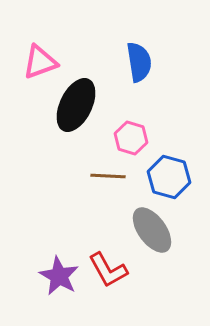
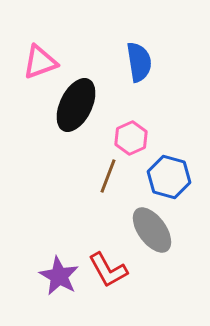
pink hexagon: rotated 20 degrees clockwise
brown line: rotated 72 degrees counterclockwise
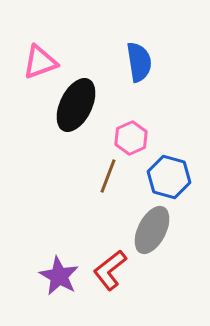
gray ellipse: rotated 63 degrees clockwise
red L-shape: moved 2 px right; rotated 81 degrees clockwise
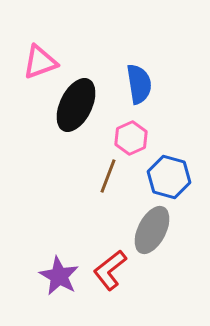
blue semicircle: moved 22 px down
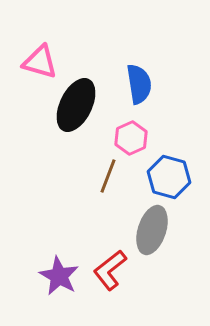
pink triangle: rotated 36 degrees clockwise
gray ellipse: rotated 9 degrees counterclockwise
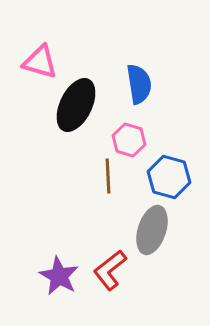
pink hexagon: moved 2 px left, 2 px down; rotated 20 degrees counterclockwise
brown line: rotated 24 degrees counterclockwise
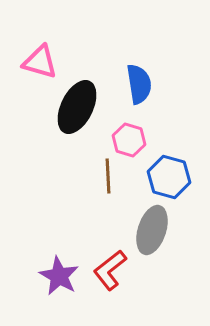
black ellipse: moved 1 px right, 2 px down
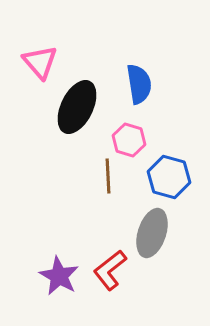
pink triangle: rotated 33 degrees clockwise
gray ellipse: moved 3 px down
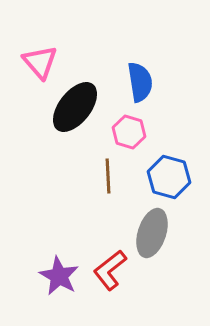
blue semicircle: moved 1 px right, 2 px up
black ellipse: moved 2 px left; rotated 12 degrees clockwise
pink hexagon: moved 8 px up
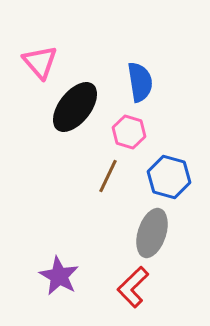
brown line: rotated 28 degrees clockwise
red L-shape: moved 23 px right, 17 px down; rotated 6 degrees counterclockwise
